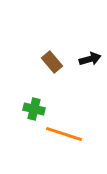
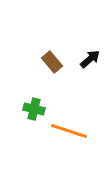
black arrow: rotated 25 degrees counterclockwise
orange line: moved 5 px right, 3 px up
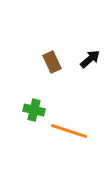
brown rectangle: rotated 15 degrees clockwise
green cross: moved 1 px down
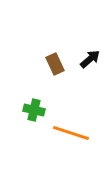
brown rectangle: moved 3 px right, 2 px down
orange line: moved 2 px right, 2 px down
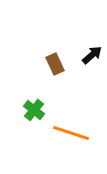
black arrow: moved 2 px right, 4 px up
green cross: rotated 25 degrees clockwise
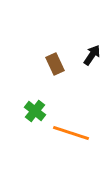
black arrow: rotated 15 degrees counterclockwise
green cross: moved 1 px right, 1 px down
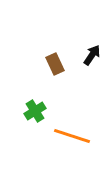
green cross: rotated 20 degrees clockwise
orange line: moved 1 px right, 3 px down
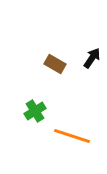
black arrow: moved 3 px down
brown rectangle: rotated 35 degrees counterclockwise
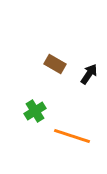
black arrow: moved 3 px left, 16 px down
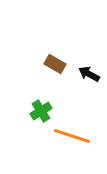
black arrow: rotated 95 degrees counterclockwise
green cross: moved 6 px right
